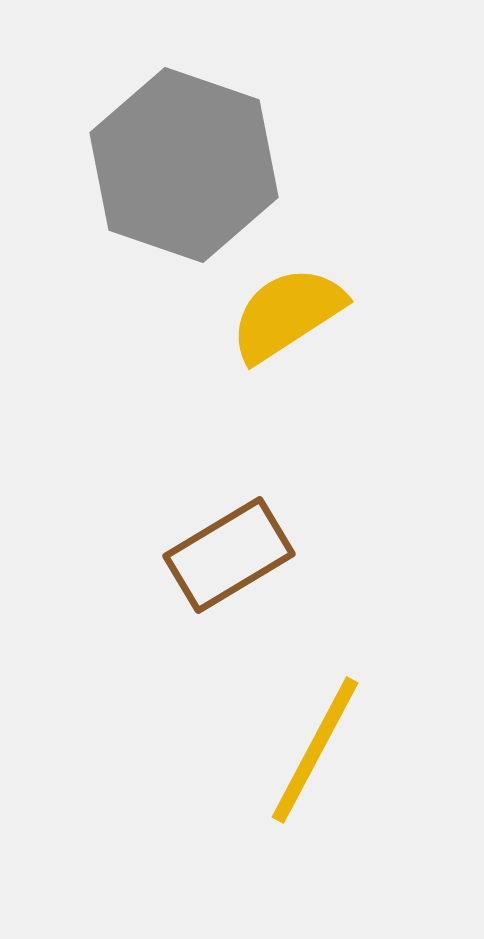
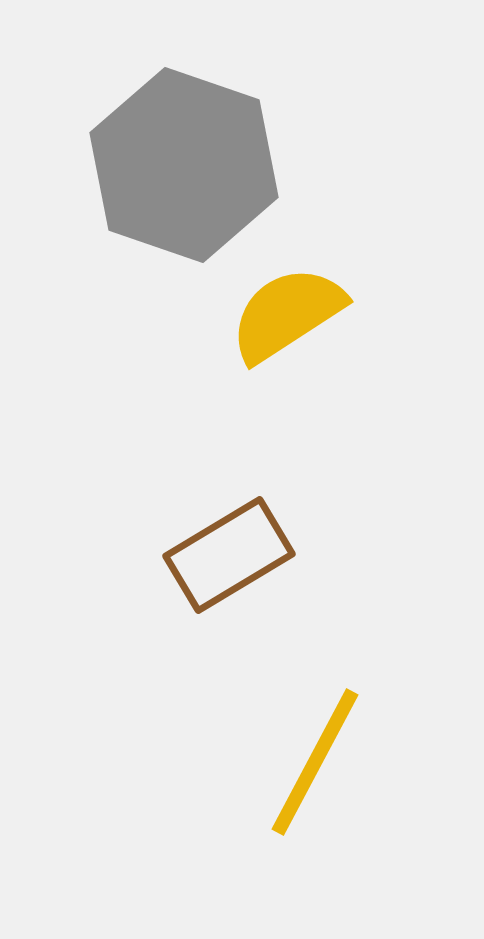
yellow line: moved 12 px down
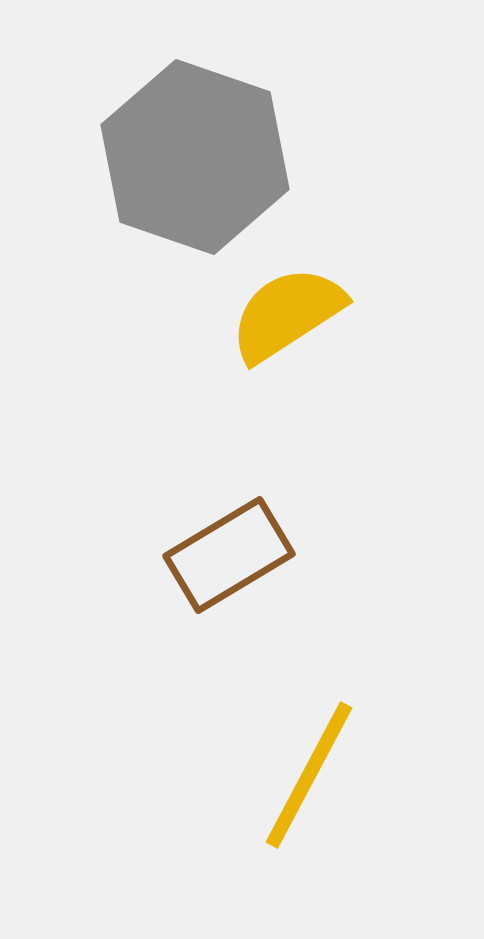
gray hexagon: moved 11 px right, 8 px up
yellow line: moved 6 px left, 13 px down
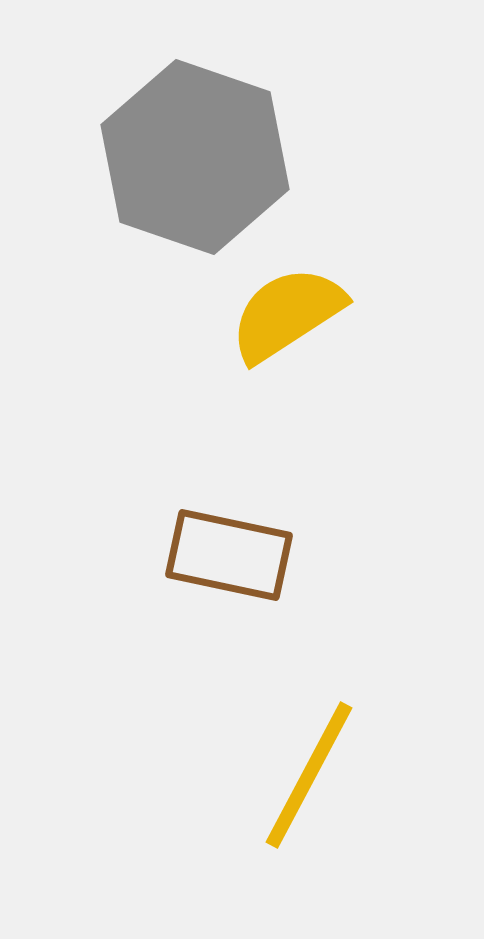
brown rectangle: rotated 43 degrees clockwise
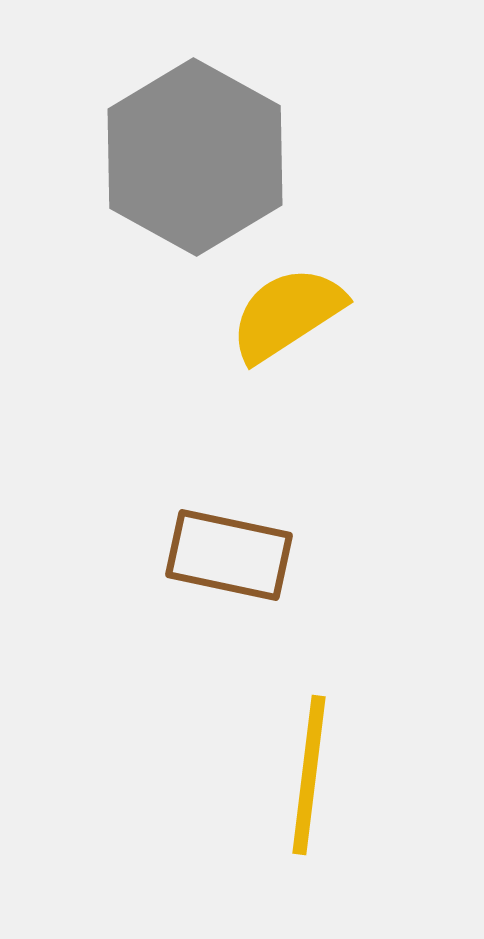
gray hexagon: rotated 10 degrees clockwise
yellow line: rotated 21 degrees counterclockwise
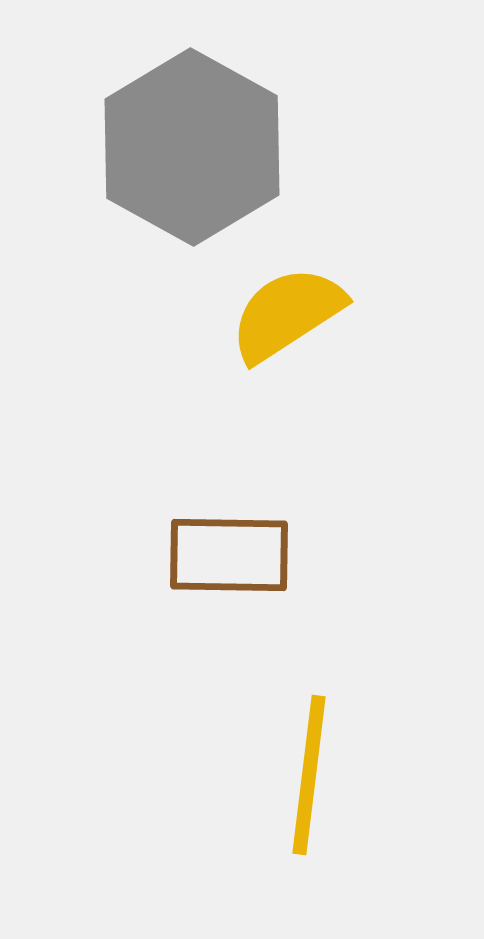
gray hexagon: moved 3 px left, 10 px up
brown rectangle: rotated 11 degrees counterclockwise
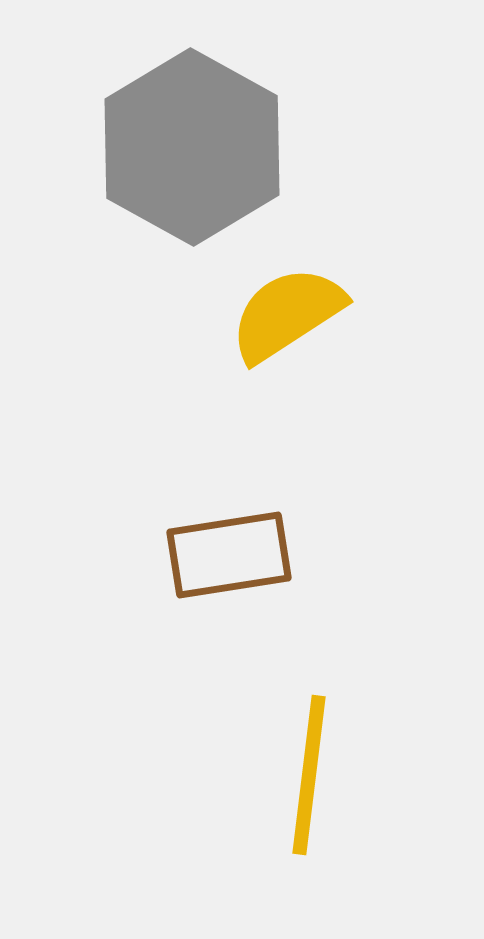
brown rectangle: rotated 10 degrees counterclockwise
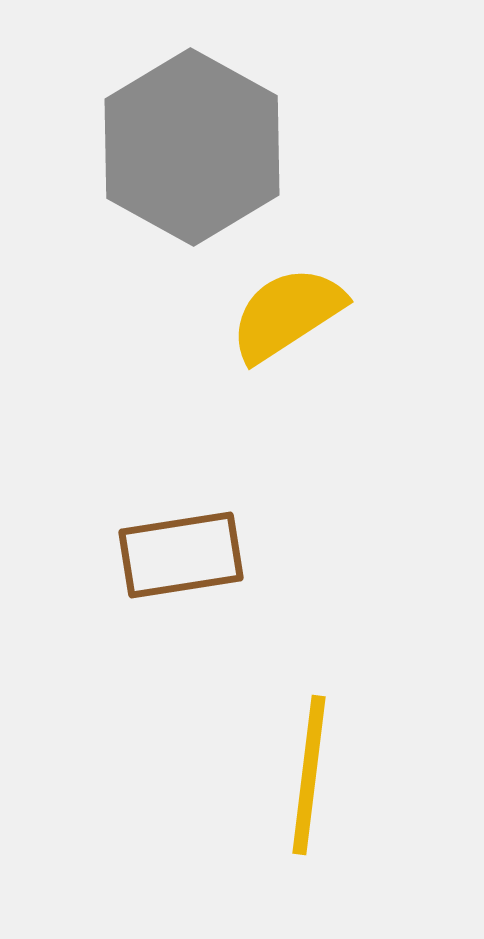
brown rectangle: moved 48 px left
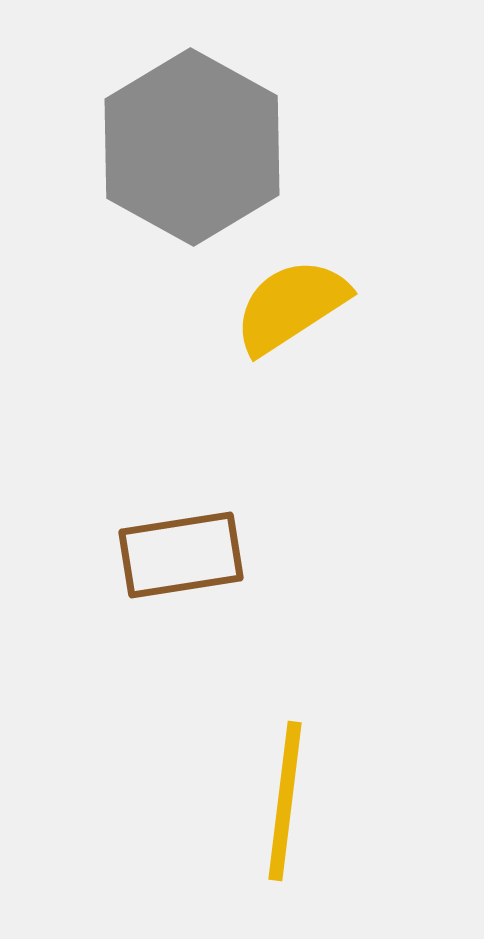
yellow semicircle: moved 4 px right, 8 px up
yellow line: moved 24 px left, 26 px down
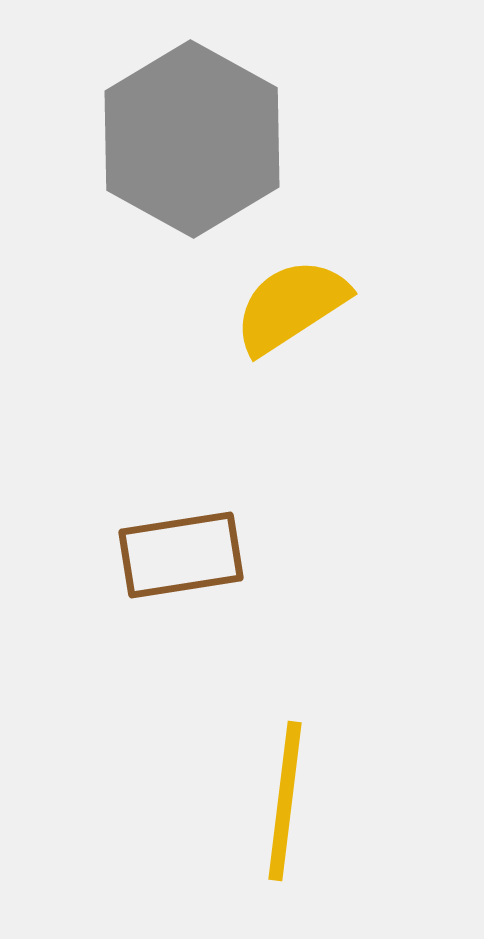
gray hexagon: moved 8 px up
